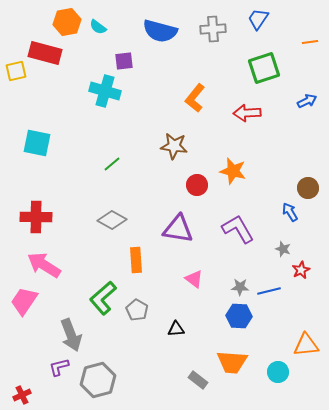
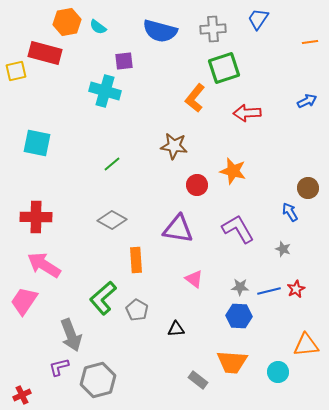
green square at (264, 68): moved 40 px left
red star at (301, 270): moved 5 px left, 19 px down
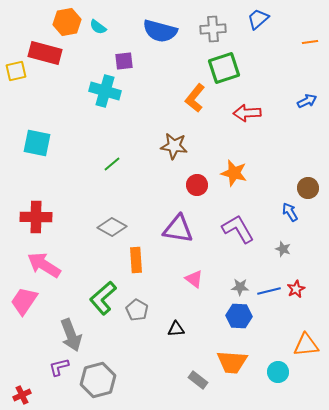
blue trapezoid at (258, 19): rotated 15 degrees clockwise
orange star at (233, 171): moved 1 px right, 2 px down
gray diamond at (112, 220): moved 7 px down
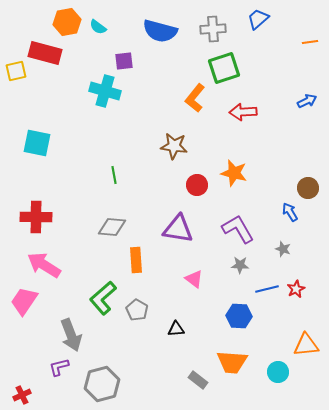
red arrow at (247, 113): moved 4 px left, 1 px up
green line at (112, 164): moved 2 px right, 11 px down; rotated 60 degrees counterclockwise
gray diamond at (112, 227): rotated 24 degrees counterclockwise
gray star at (240, 287): moved 22 px up
blue line at (269, 291): moved 2 px left, 2 px up
gray hexagon at (98, 380): moved 4 px right, 4 px down
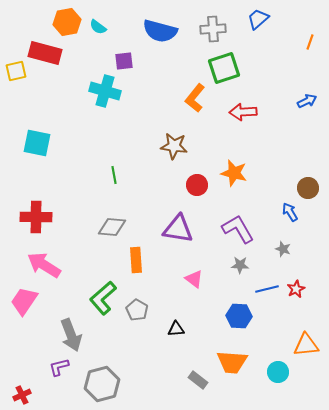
orange line at (310, 42): rotated 63 degrees counterclockwise
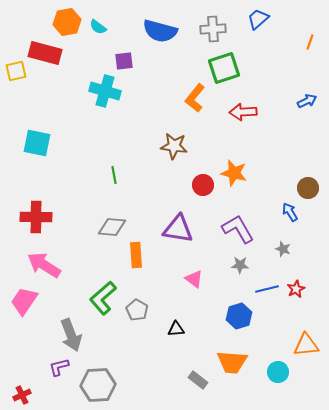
red circle at (197, 185): moved 6 px right
orange rectangle at (136, 260): moved 5 px up
blue hexagon at (239, 316): rotated 20 degrees counterclockwise
gray hexagon at (102, 384): moved 4 px left, 1 px down; rotated 12 degrees clockwise
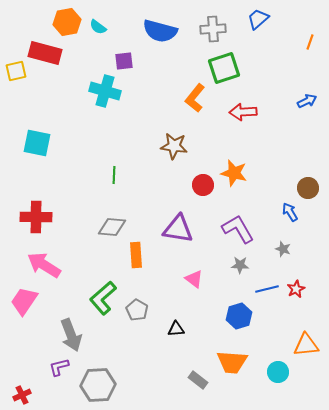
green line at (114, 175): rotated 12 degrees clockwise
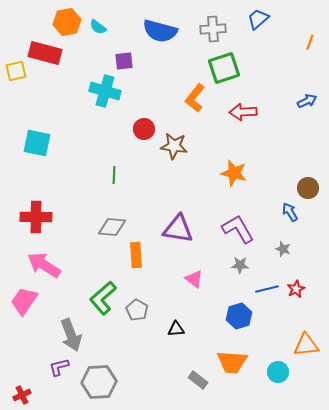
red circle at (203, 185): moved 59 px left, 56 px up
gray hexagon at (98, 385): moved 1 px right, 3 px up
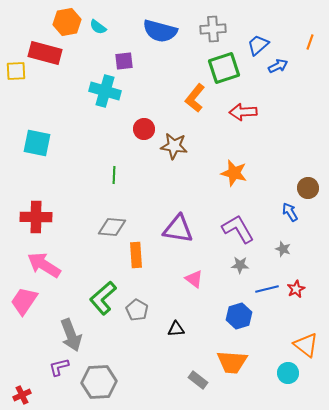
blue trapezoid at (258, 19): moved 26 px down
yellow square at (16, 71): rotated 10 degrees clockwise
blue arrow at (307, 101): moved 29 px left, 35 px up
orange triangle at (306, 345): rotated 44 degrees clockwise
cyan circle at (278, 372): moved 10 px right, 1 px down
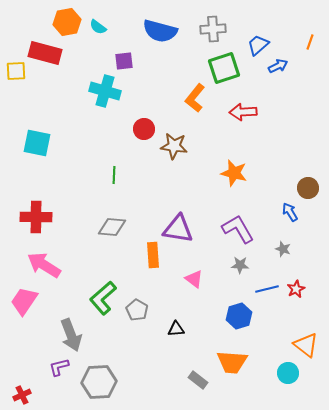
orange rectangle at (136, 255): moved 17 px right
